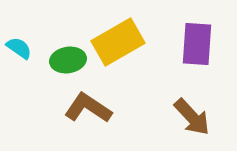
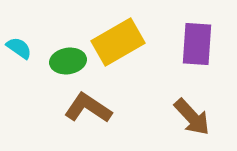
green ellipse: moved 1 px down
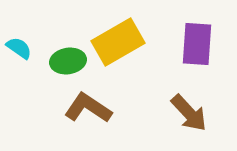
brown arrow: moved 3 px left, 4 px up
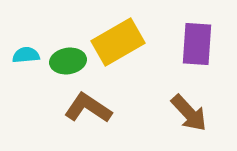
cyan semicircle: moved 7 px right, 7 px down; rotated 40 degrees counterclockwise
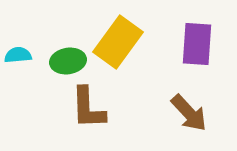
yellow rectangle: rotated 24 degrees counterclockwise
cyan semicircle: moved 8 px left
brown L-shape: rotated 126 degrees counterclockwise
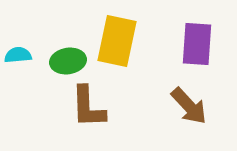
yellow rectangle: moved 1 px left, 1 px up; rotated 24 degrees counterclockwise
brown L-shape: moved 1 px up
brown arrow: moved 7 px up
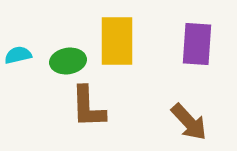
yellow rectangle: rotated 12 degrees counterclockwise
cyan semicircle: rotated 8 degrees counterclockwise
brown arrow: moved 16 px down
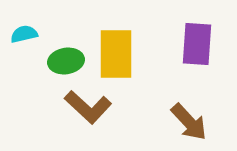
yellow rectangle: moved 1 px left, 13 px down
cyan semicircle: moved 6 px right, 21 px up
green ellipse: moved 2 px left
brown L-shape: rotated 45 degrees counterclockwise
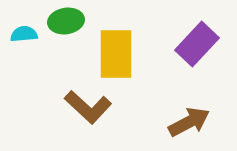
cyan semicircle: rotated 8 degrees clockwise
purple rectangle: rotated 39 degrees clockwise
green ellipse: moved 40 px up
brown arrow: rotated 75 degrees counterclockwise
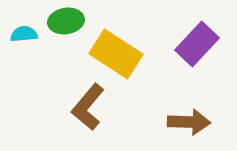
yellow rectangle: rotated 57 degrees counterclockwise
brown L-shape: rotated 87 degrees clockwise
brown arrow: rotated 30 degrees clockwise
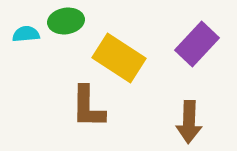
cyan semicircle: moved 2 px right
yellow rectangle: moved 3 px right, 4 px down
brown L-shape: rotated 39 degrees counterclockwise
brown arrow: rotated 90 degrees clockwise
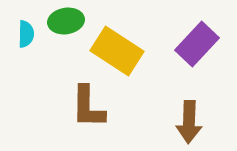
cyan semicircle: rotated 96 degrees clockwise
yellow rectangle: moved 2 px left, 7 px up
